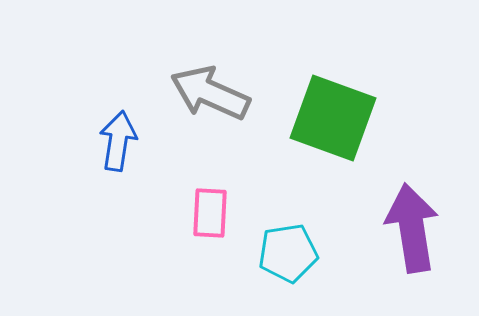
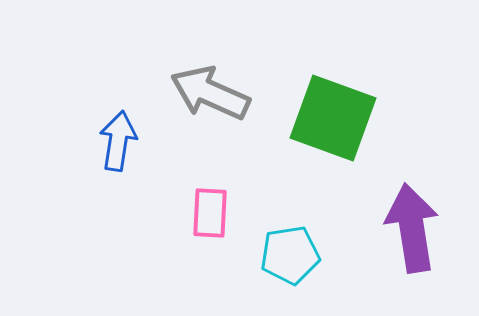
cyan pentagon: moved 2 px right, 2 px down
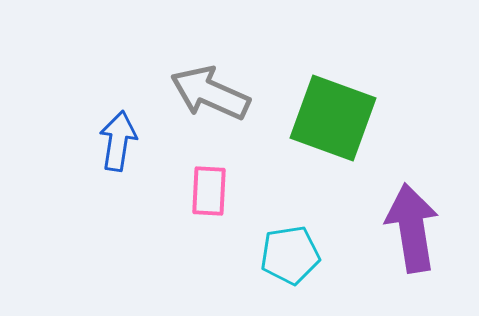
pink rectangle: moved 1 px left, 22 px up
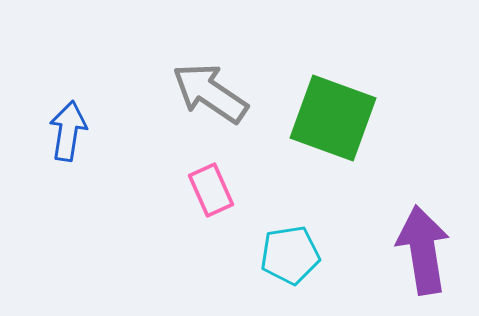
gray arrow: rotated 10 degrees clockwise
blue arrow: moved 50 px left, 10 px up
pink rectangle: moved 2 px right, 1 px up; rotated 27 degrees counterclockwise
purple arrow: moved 11 px right, 22 px down
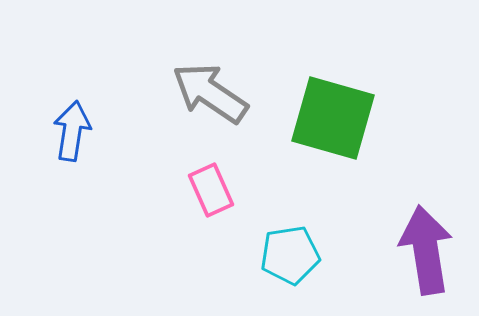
green square: rotated 4 degrees counterclockwise
blue arrow: moved 4 px right
purple arrow: moved 3 px right
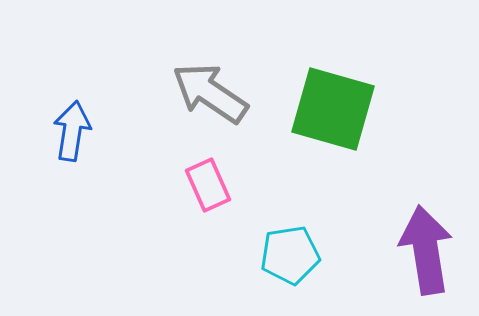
green square: moved 9 px up
pink rectangle: moved 3 px left, 5 px up
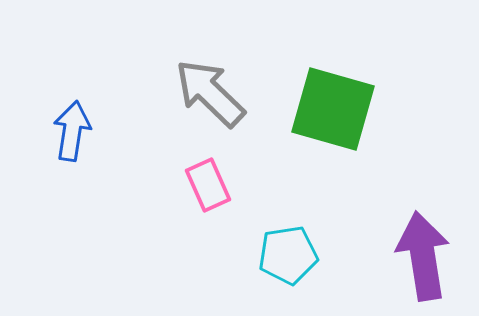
gray arrow: rotated 10 degrees clockwise
purple arrow: moved 3 px left, 6 px down
cyan pentagon: moved 2 px left
